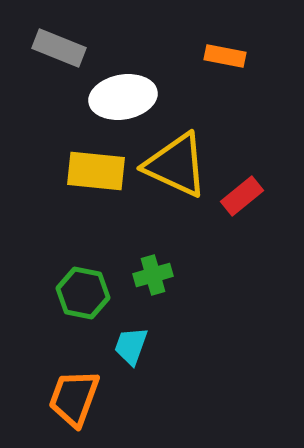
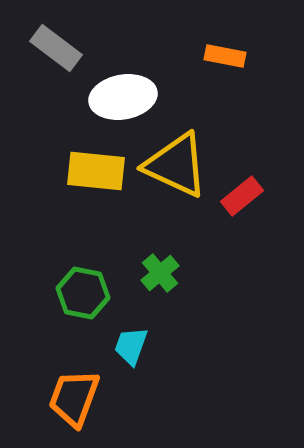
gray rectangle: moved 3 px left; rotated 15 degrees clockwise
green cross: moved 7 px right, 2 px up; rotated 24 degrees counterclockwise
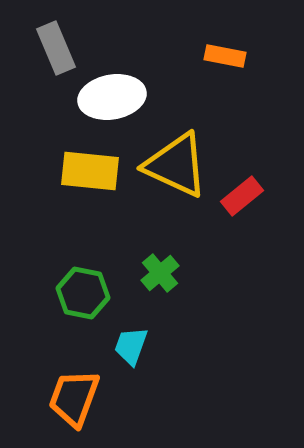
gray rectangle: rotated 30 degrees clockwise
white ellipse: moved 11 px left
yellow rectangle: moved 6 px left
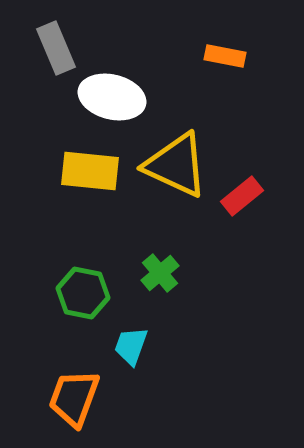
white ellipse: rotated 24 degrees clockwise
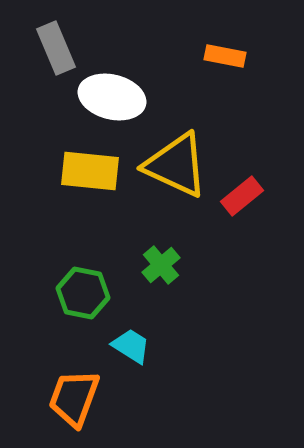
green cross: moved 1 px right, 8 px up
cyan trapezoid: rotated 102 degrees clockwise
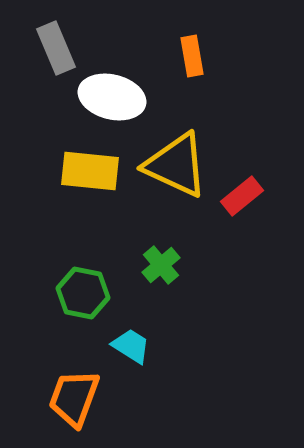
orange rectangle: moved 33 px left; rotated 69 degrees clockwise
